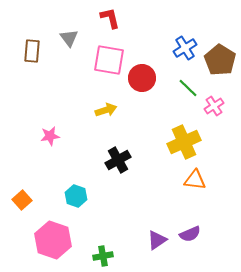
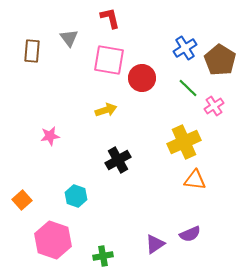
purple triangle: moved 2 px left, 4 px down
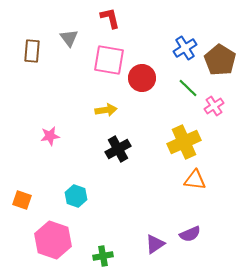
yellow arrow: rotated 10 degrees clockwise
black cross: moved 11 px up
orange square: rotated 30 degrees counterclockwise
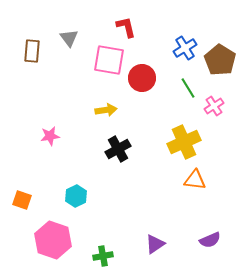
red L-shape: moved 16 px right, 9 px down
green line: rotated 15 degrees clockwise
cyan hexagon: rotated 15 degrees clockwise
purple semicircle: moved 20 px right, 6 px down
